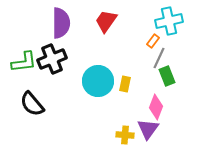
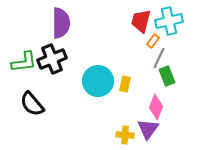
red trapezoid: moved 35 px right; rotated 20 degrees counterclockwise
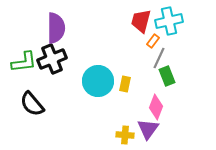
purple semicircle: moved 5 px left, 5 px down
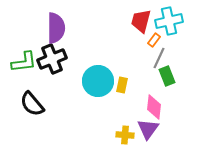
orange rectangle: moved 1 px right, 1 px up
yellow rectangle: moved 3 px left, 1 px down
pink diamond: moved 2 px left; rotated 15 degrees counterclockwise
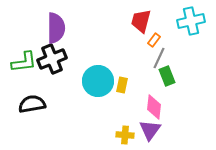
cyan cross: moved 22 px right
black semicircle: rotated 120 degrees clockwise
purple triangle: moved 2 px right, 1 px down
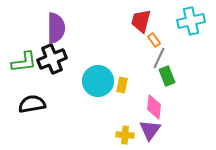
orange rectangle: rotated 72 degrees counterclockwise
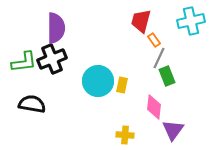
black semicircle: rotated 20 degrees clockwise
purple triangle: moved 23 px right
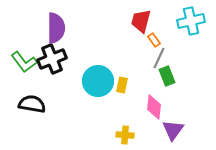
green L-shape: rotated 60 degrees clockwise
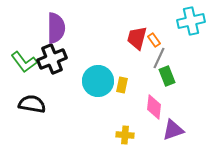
red trapezoid: moved 4 px left, 17 px down
purple triangle: rotated 35 degrees clockwise
